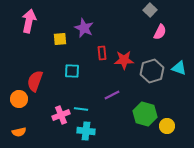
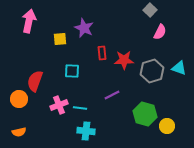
cyan line: moved 1 px left, 1 px up
pink cross: moved 2 px left, 10 px up
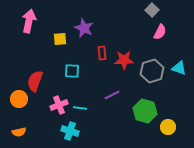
gray square: moved 2 px right
green hexagon: moved 3 px up
yellow circle: moved 1 px right, 1 px down
cyan cross: moved 16 px left; rotated 12 degrees clockwise
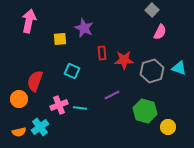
cyan square: rotated 21 degrees clockwise
cyan cross: moved 30 px left, 4 px up; rotated 36 degrees clockwise
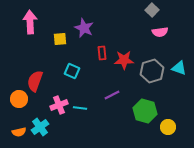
pink arrow: moved 1 px right, 1 px down; rotated 15 degrees counterclockwise
pink semicircle: rotated 56 degrees clockwise
